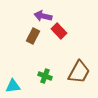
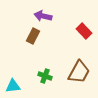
red rectangle: moved 25 px right
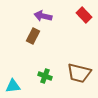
red rectangle: moved 16 px up
brown trapezoid: moved 1 px down; rotated 75 degrees clockwise
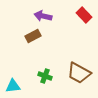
brown rectangle: rotated 35 degrees clockwise
brown trapezoid: rotated 15 degrees clockwise
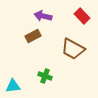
red rectangle: moved 2 px left, 1 px down
brown trapezoid: moved 6 px left, 24 px up
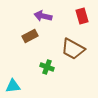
red rectangle: rotated 28 degrees clockwise
brown rectangle: moved 3 px left
green cross: moved 2 px right, 9 px up
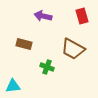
brown rectangle: moved 6 px left, 8 px down; rotated 42 degrees clockwise
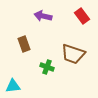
red rectangle: rotated 21 degrees counterclockwise
brown rectangle: rotated 56 degrees clockwise
brown trapezoid: moved 5 px down; rotated 10 degrees counterclockwise
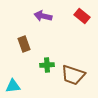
red rectangle: rotated 14 degrees counterclockwise
brown trapezoid: moved 21 px down
green cross: moved 2 px up; rotated 24 degrees counterclockwise
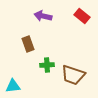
brown rectangle: moved 4 px right
